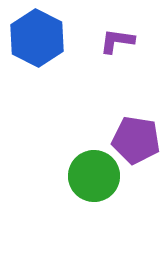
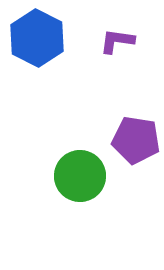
green circle: moved 14 px left
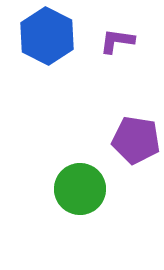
blue hexagon: moved 10 px right, 2 px up
green circle: moved 13 px down
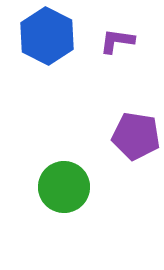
purple pentagon: moved 4 px up
green circle: moved 16 px left, 2 px up
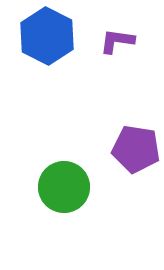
purple pentagon: moved 13 px down
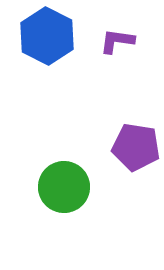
purple pentagon: moved 2 px up
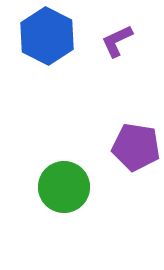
purple L-shape: rotated 33 degrees counterclockwise
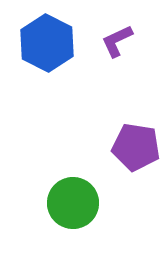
blue hexagon: moved 7 px down
green circle: moved 9 px right, 16 px down
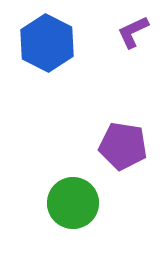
purple L-shape: moved 16 px right, 9 px up
purple pentagon: moved 13 px left, 1 px up
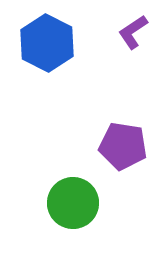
purple L-shape: rotated 9 degrees counterclockwise
